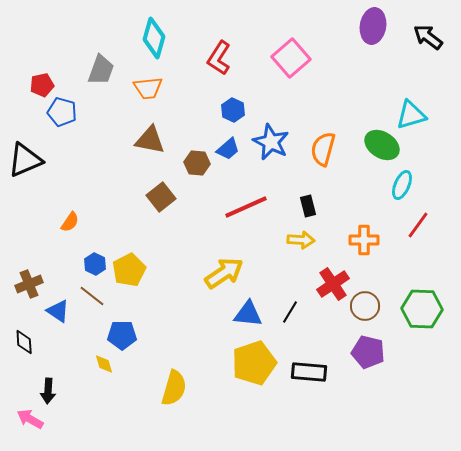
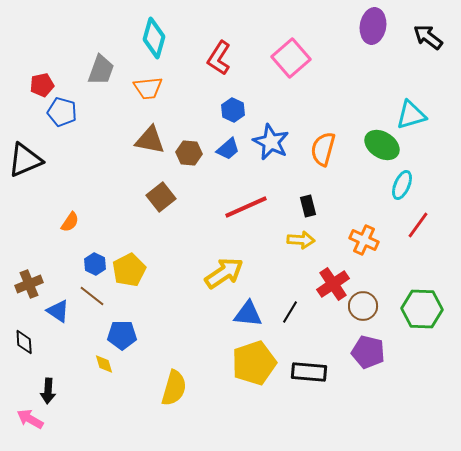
brown hexagon at (197, 163): moved 8 px left, 10 px up
orange cross at (364, 240): rotated 24 degrees clockwise
brown circle at (365, 306): moved 2 px left
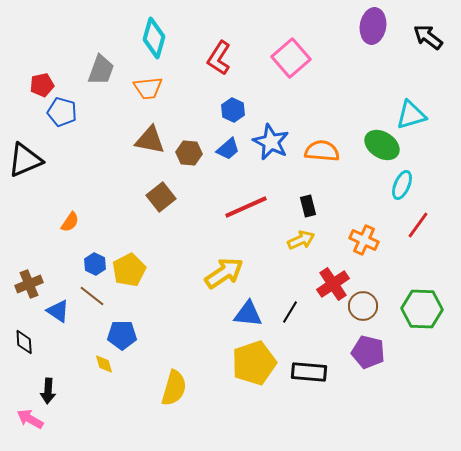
orange semicircle at (323, 149): moved 1 px left, 2 px down; rotated 80 degrees clockwise
yellow arrow at (301, 240): rotated 28 degrees counterclockwise
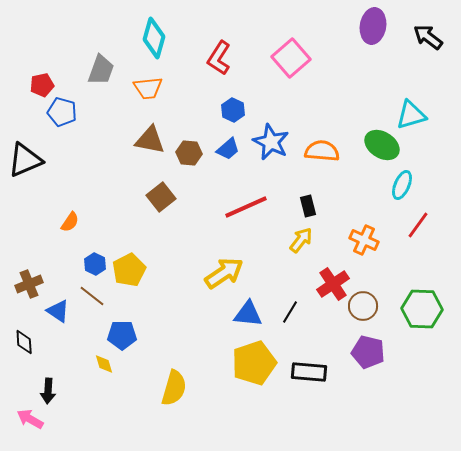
yellow arrow at (301, 240): rotated 28 degrees counterclockwise
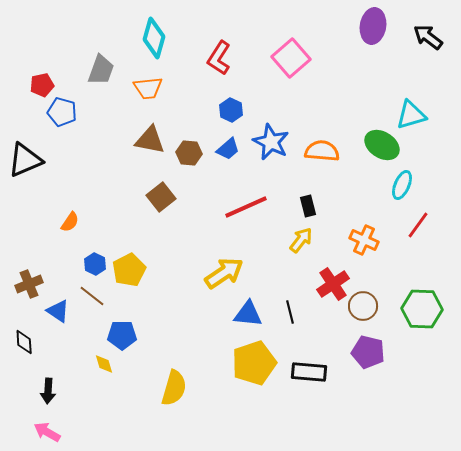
blue hexagon at (233, 110): moved 2 px left
black line at (290, 312): rotated 45 degrees counterclockwise
pink arrow at (30, 419): moved 17 px right, 13 px down
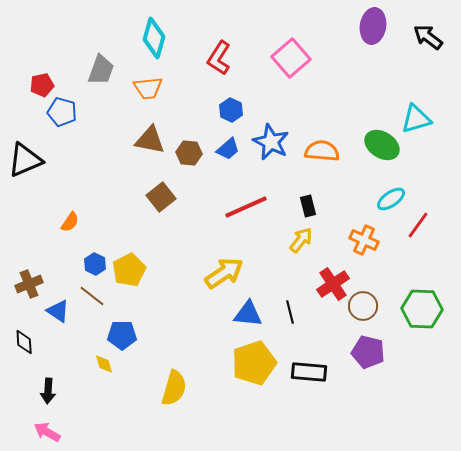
cyan triangle at (411, 115): moved 5 px right, 4 px down
cyan ellipse at (402, 185): moved 11 px left, 14 px down; rotated 32 degrees clockwise
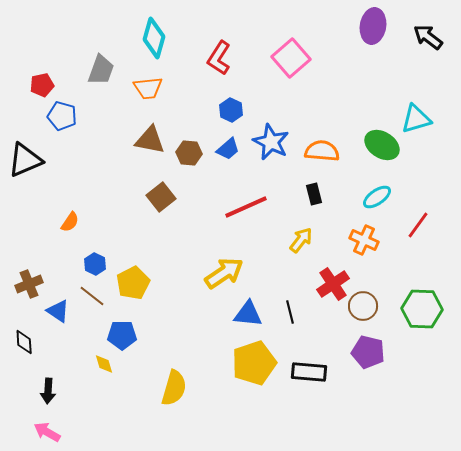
blue pentagon at (62, 112): moved 4 px down
cyan ellipse at (391, 199): moved 14 px left, 2 px up
black rectangle at (308, 206): moved 6 px right, 12 px up
yellow pentagon at (129, 270): moved 4 px right, 13 px down
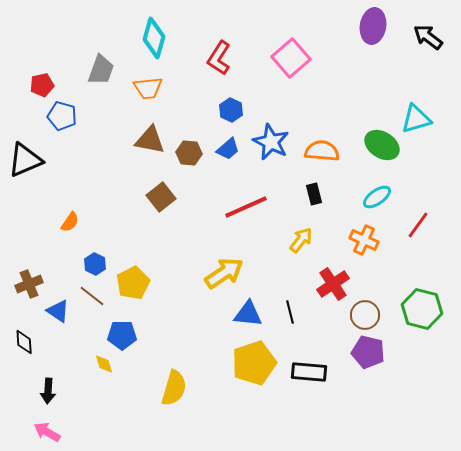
brown circle at (363, 306): moved 2 px right, 9 px down
green hexagon at (422, 309): rotated 12 degrees clockwise
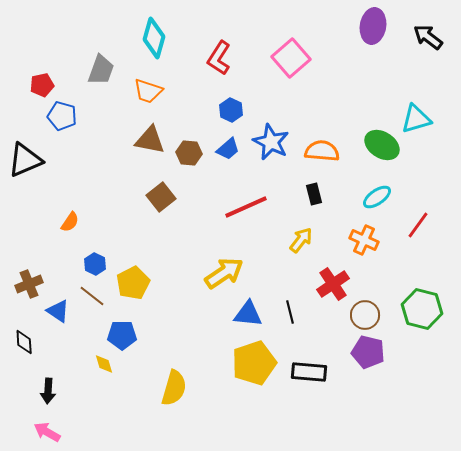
orange trapezoid at (148, 88): moved 3 px down; rotated 24 degrees clockwise
